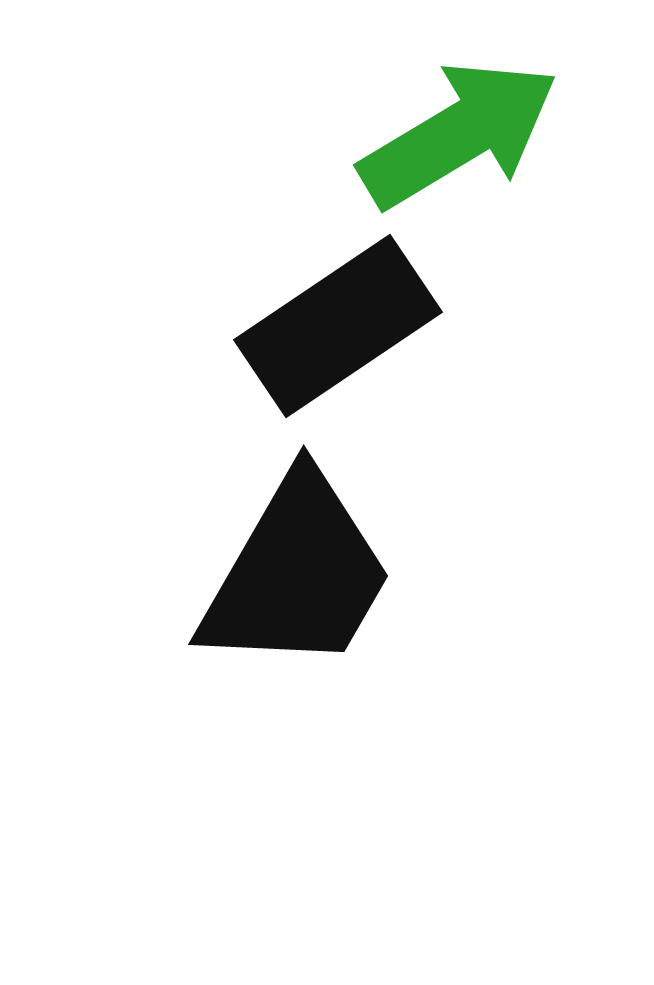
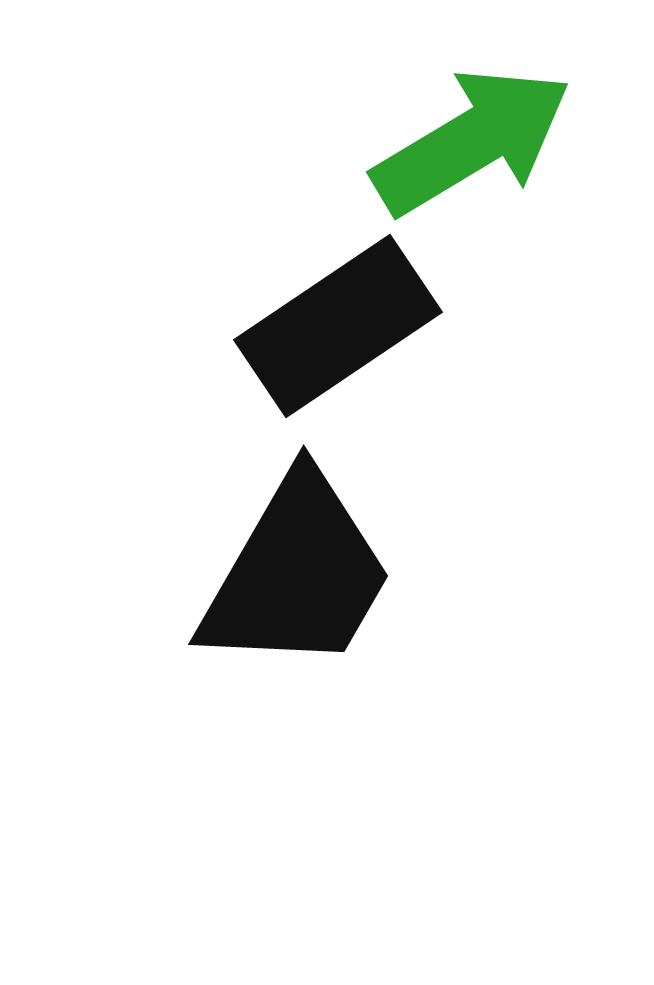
green arrow: moved 13 px right, 7 px down
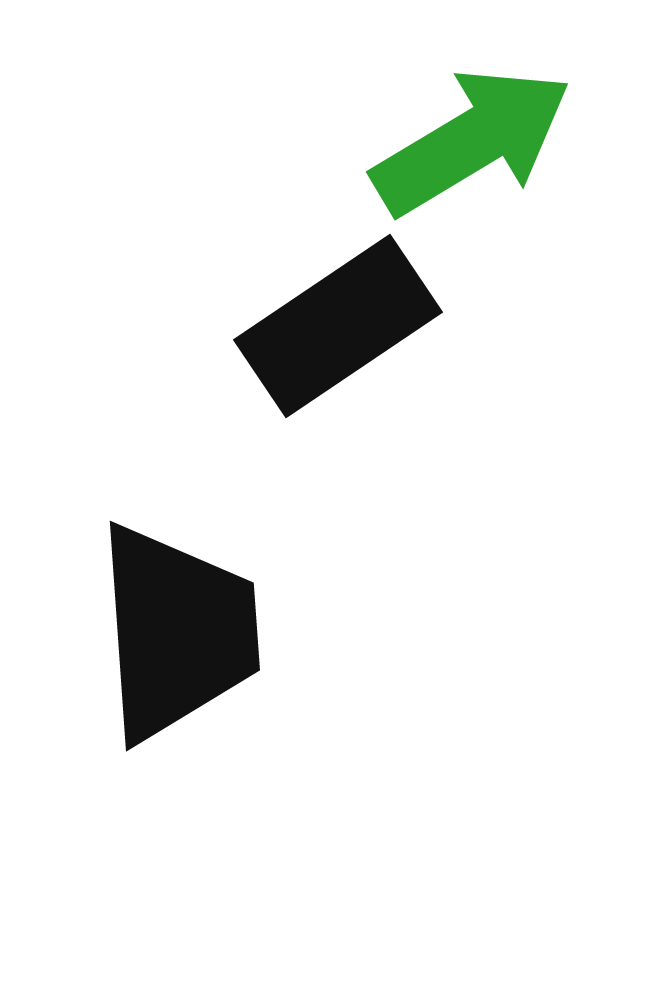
black trapezoid: moved 120 px left, 58 px down; rotated 34 degrees counterclockwise
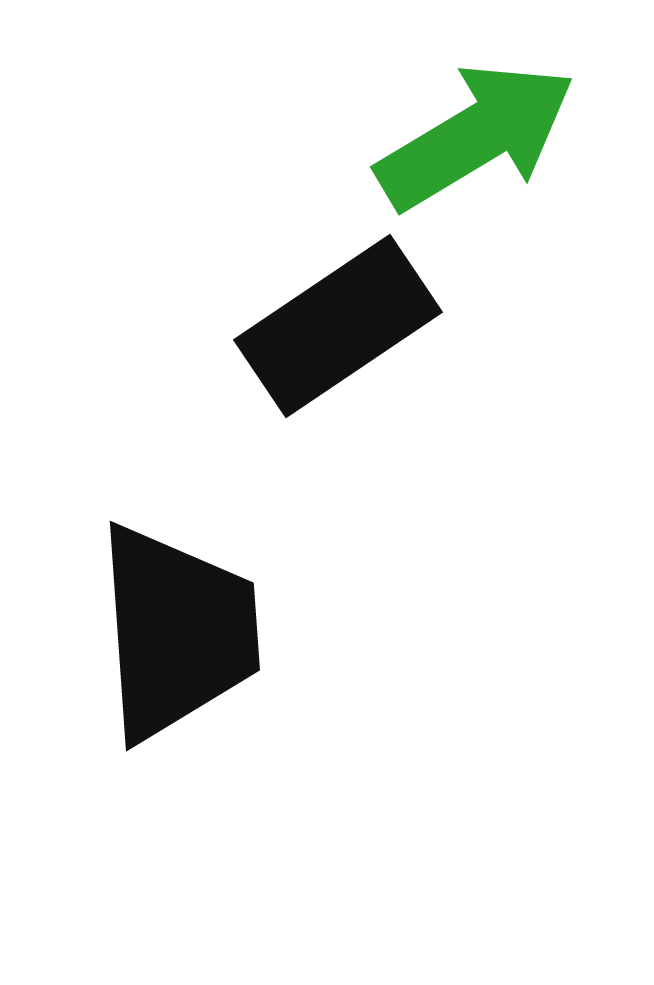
green arrow: moved 4 px right, 5 px up
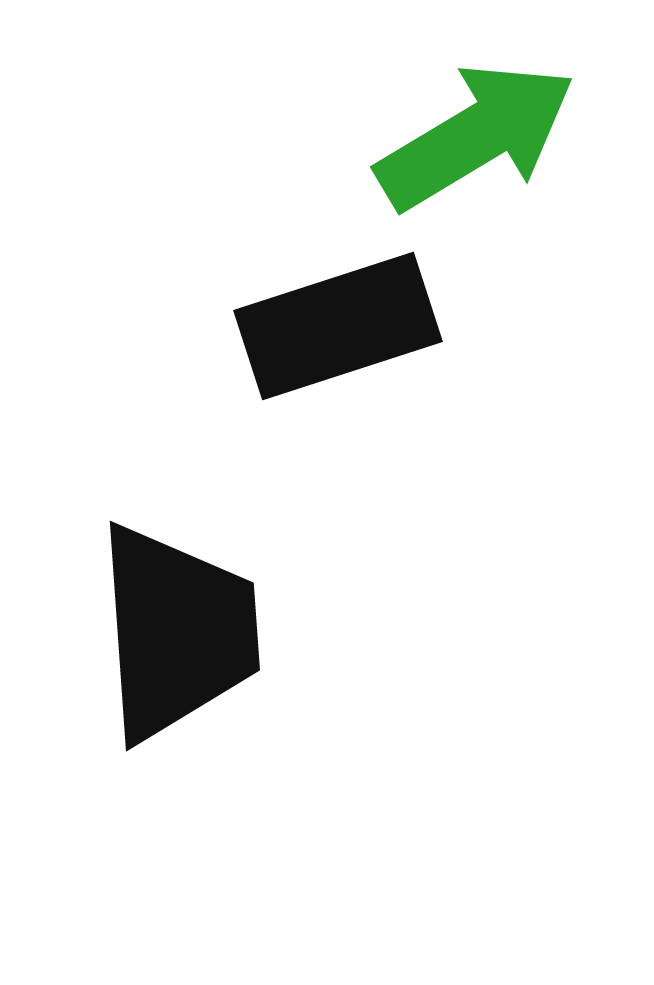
black rectangle: rotated 16 degrees clockwise
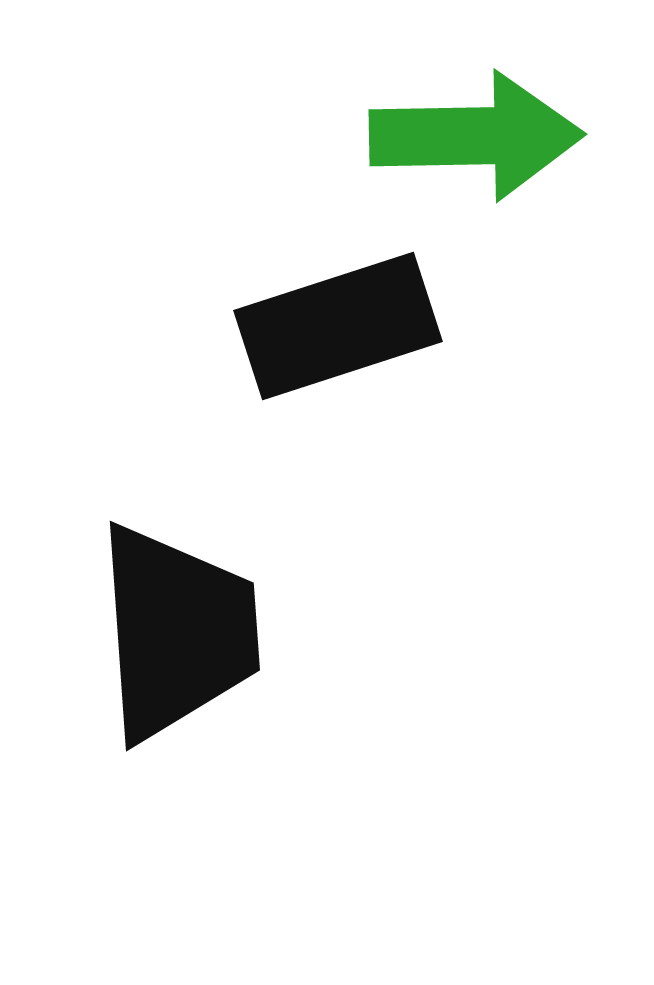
green arrow: rotated 30 degrees clockwise
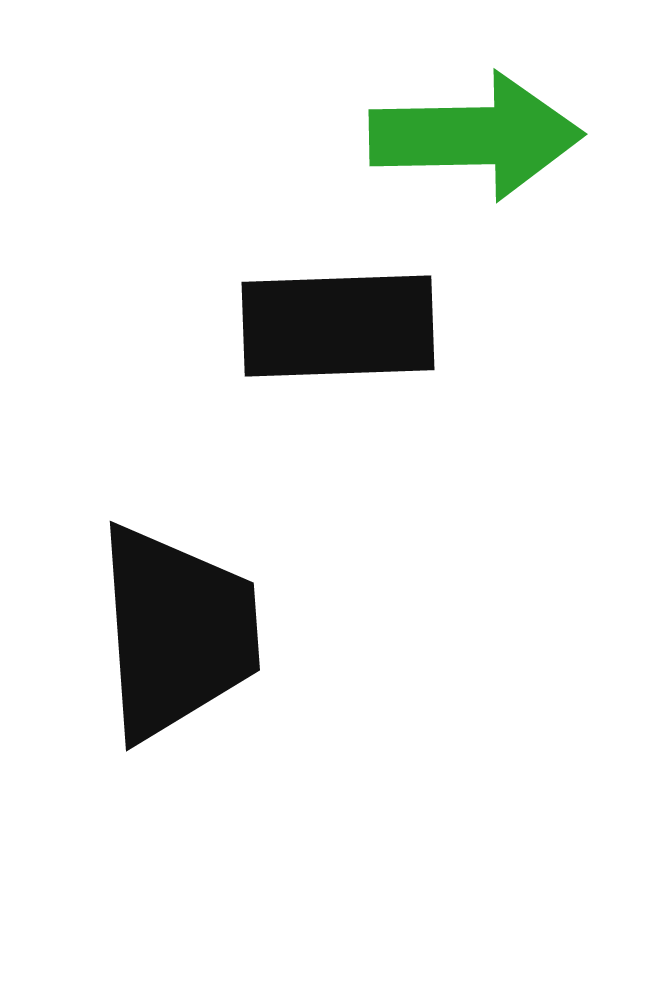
black rectangle: rotated 16 degrees clockwise
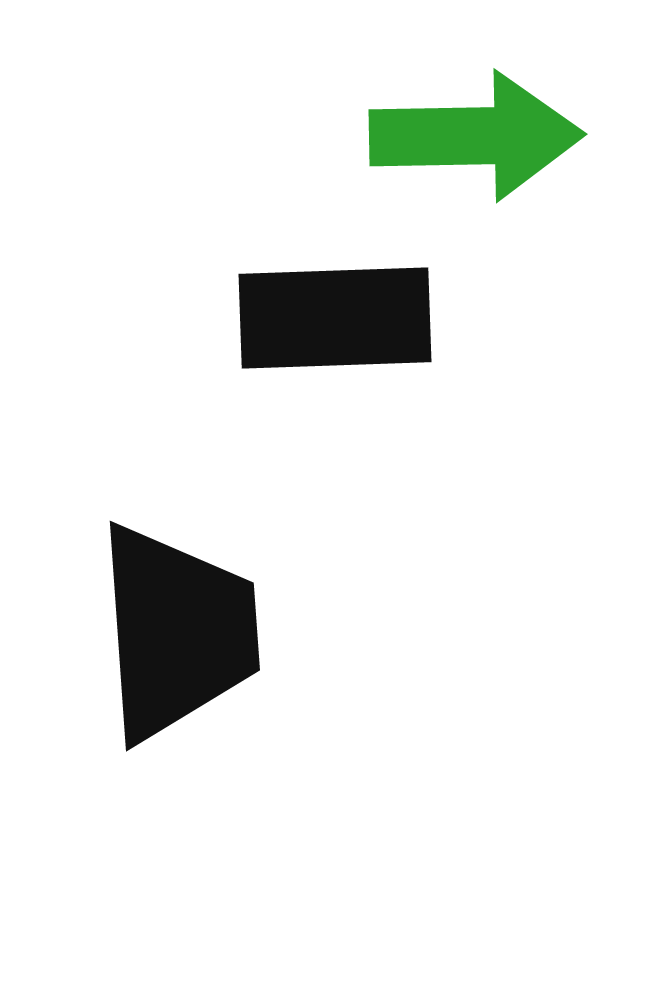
black rectangle: moved 3 px left, 8 px up
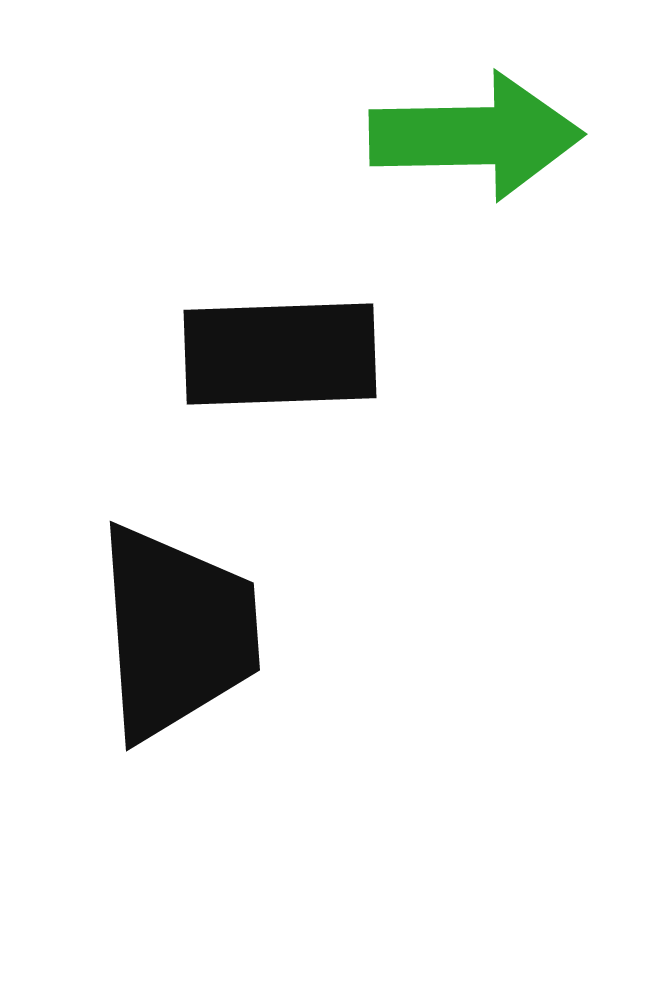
black rectangle: moved 55 px left, 36 px down
